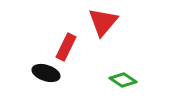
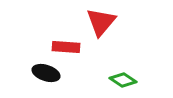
red triangle: moved 2 px left
red rectangle: rotated 68 degrees clockwise
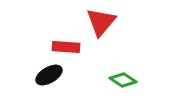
black ellipse: moved 3 px right, 2 px down; rotated 48 degrees counterclockwise
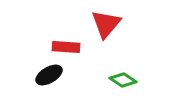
red triangle: moved 5 px right, 2 px down
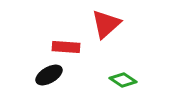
red triangle: rotated 8 degrees clockwise
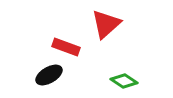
red rectangle: rotated 16 degrees clockwise
green diamond: moved 1 px right, 1 px down
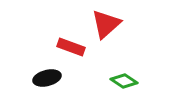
red rectangle: moved 5 px right
black ellipse: moved 2 px left, 3 px down; rotated 16 degrees clockwise
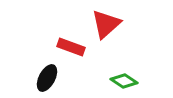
black ellipse: rotated 48 degrees counterclockwise
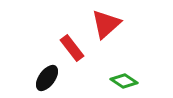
red rectangle: moved 1 px right, 1 px down; rotated 32 degrees clockwise
black ellipse: rotated 8 degrees clockwise
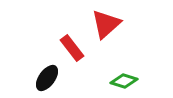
green diamond: rotated 16 degrees counterclockwise
